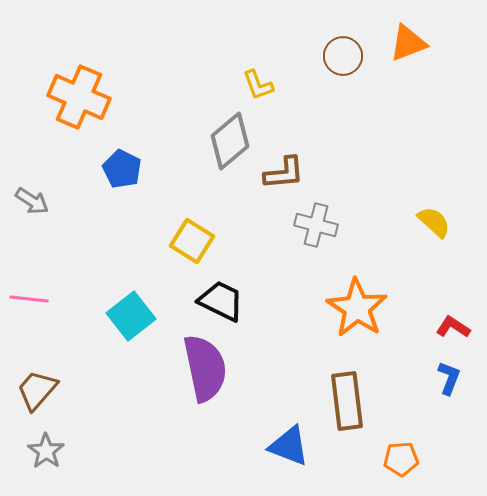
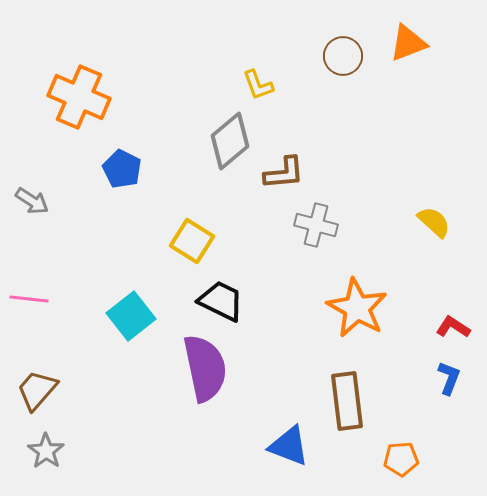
orange star: rotated 4 degrees counterclockwise
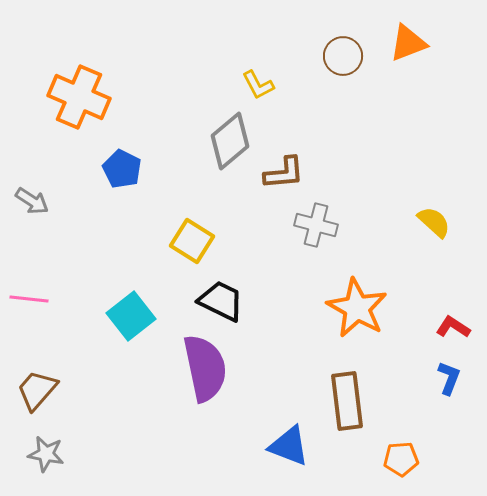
yellow L-shape: rotated 8 degrees counterclockwise
gray star: moved 3 px down; rotated 24 degrees counterclockwise
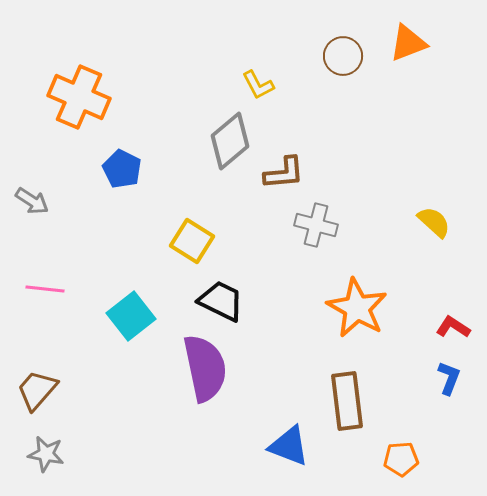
pink line: moved 16 px right, 10 px up
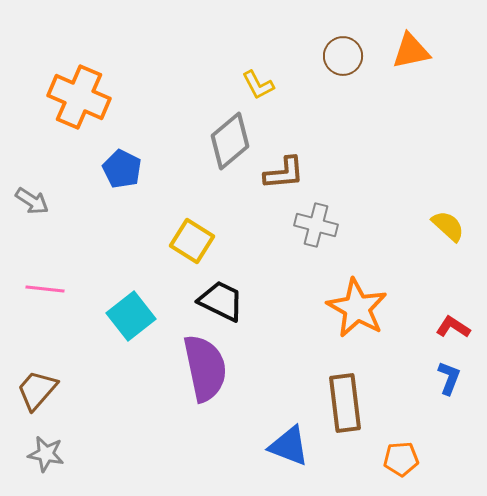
orange triangle: moved 3 px right, 8 px down; rotated 9 degrees clockwise
yellow semicircle: moved 14 px right, 4 px down
brown rectangle: moved 2 px left, 2 px down
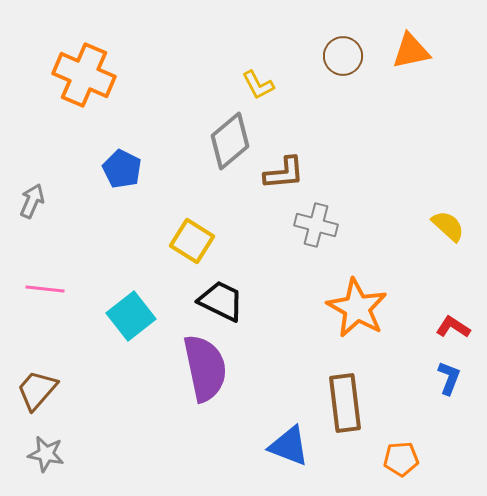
orange cross: moved 5 px right, 22 px up
gray arrow: rotated 100 degrees counterclockwise
